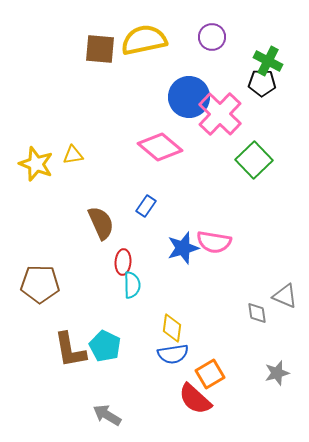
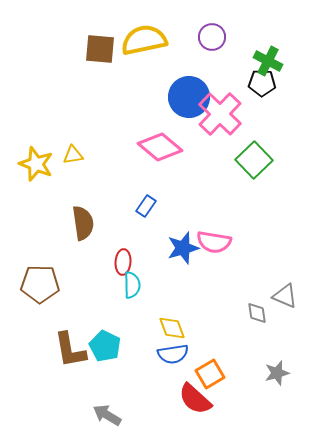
brown semicircle: moved 18 px left; rotated 16 degrees clockwise
yellow diamond: rotated 28 degrees counterclockwise
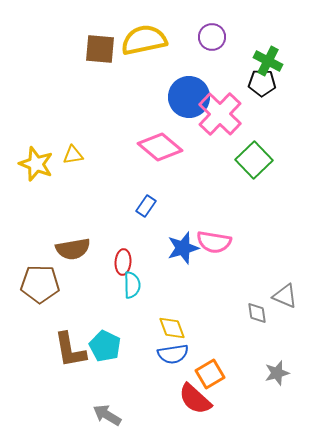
brown semicircle: moved 10 px left, 26 px down; rotated 88 degrees clockwise
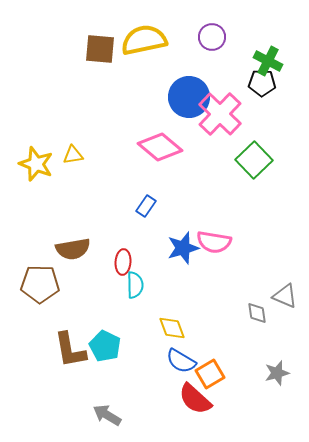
cyan semicircle: moved 3 px right
blue semicircle: moved 8 px right, 7 px down; rotated 40 degrees clockwise
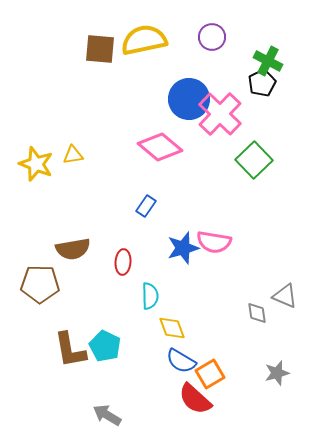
black pentagon: rotated 28 degrees counterclockwise
blue circle: moved 2 px down
cyan semicircle: moved 15 px right, 11 px down
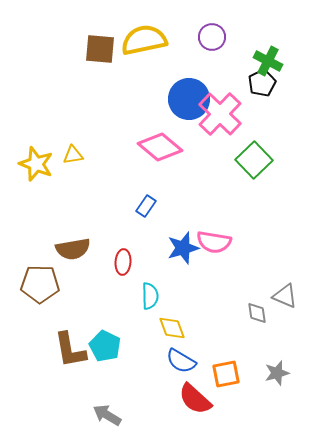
orange square: moved 16 px right; rotated 20 degrees clockwise
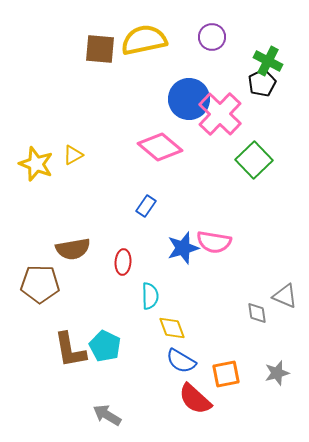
yellow triangle: rotated 20 degrees counterclockwise
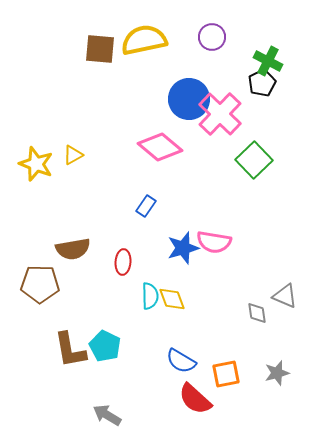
yellow diamond: moved 29 px up
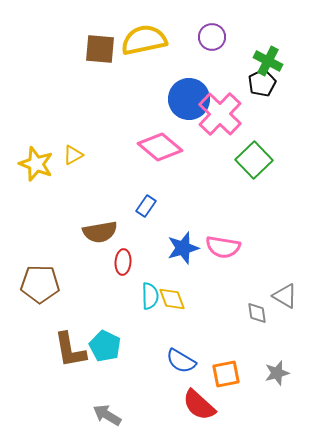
pink semicircle: moved 9 px right, 5 px down
brown semicircle: moved 27 px right, 17 px up
gray triangle: rotated 8 degrees clockwise
red semicircle: moved 4 px right, 6 px down
